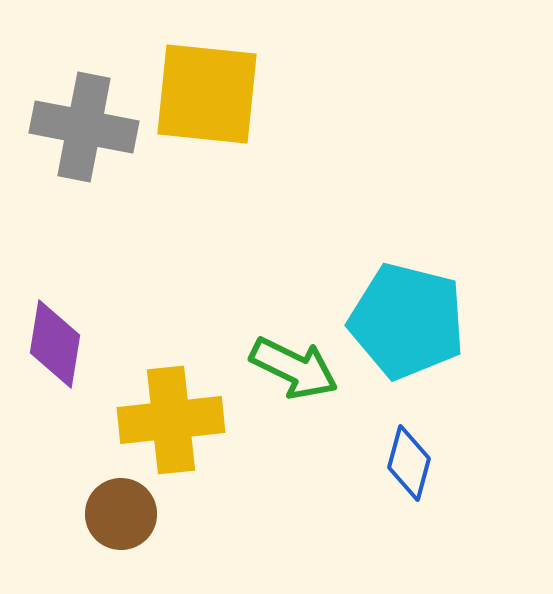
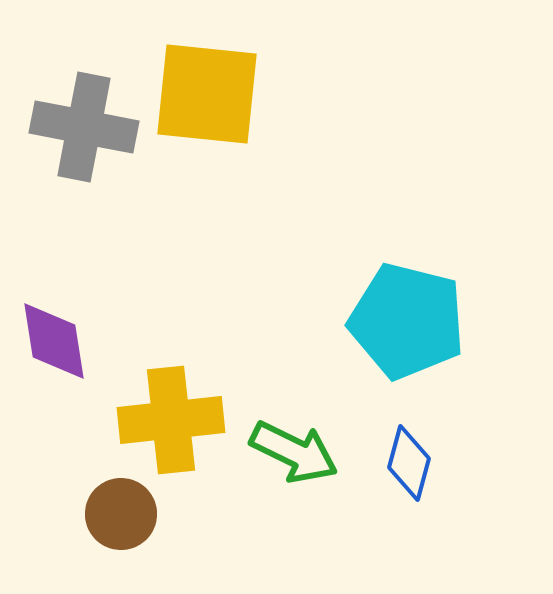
purple diamond: moved 1 px left, 3 px up; rotated 18 degrees counterclockwise
green arrow: moved 84 px down
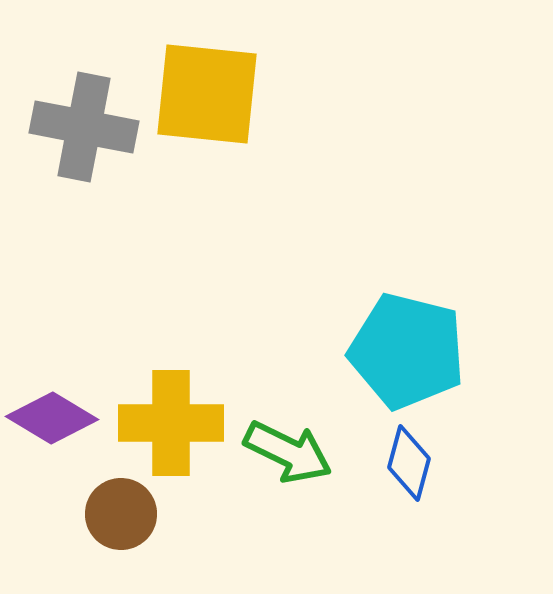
cyan pentagon: moved 30 px down
purple diamond: moved 2 px left, 77 px down; rotated 50 degrees counterclockwise
yellow cross: moved 3 px down; rotated 6 degrees clockwise
green arrow: moved 6 px left
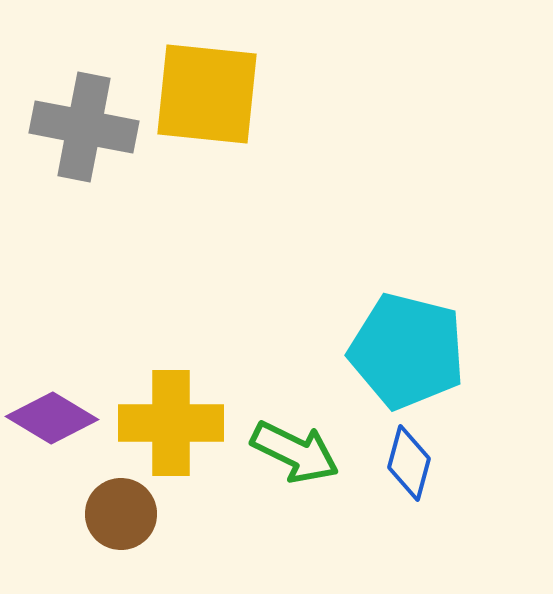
green arrow: moved 7 px right
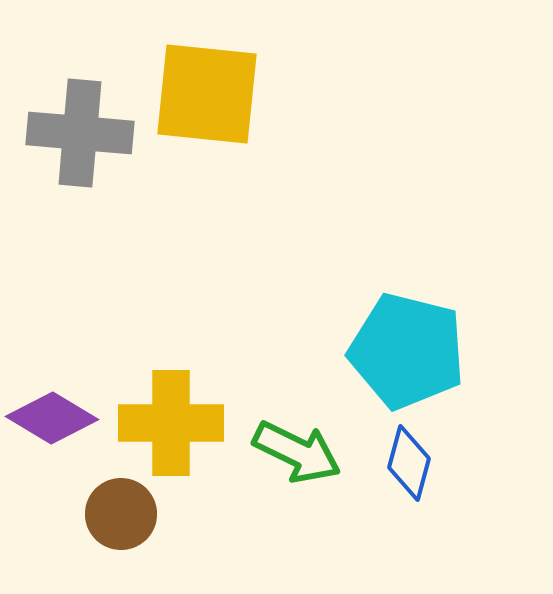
gray cross: moved 4 px left, 6 px down; rotated 6 degrees counterclockwise
green arrow: moved 2 px right
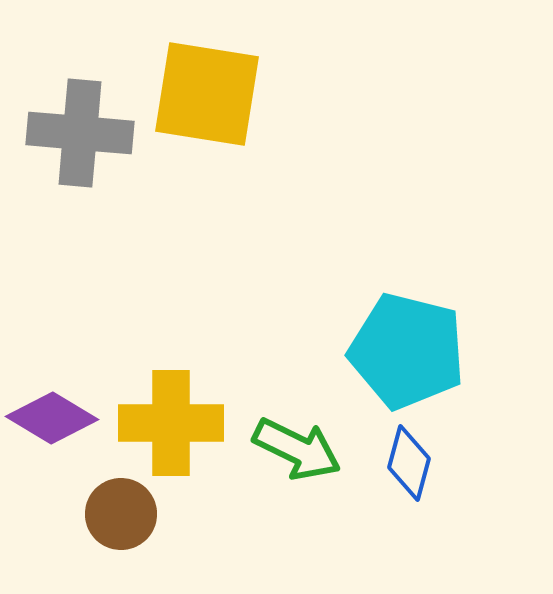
yellow square: rotated 3 degrees clockwise
green arrow: moved 3 px up
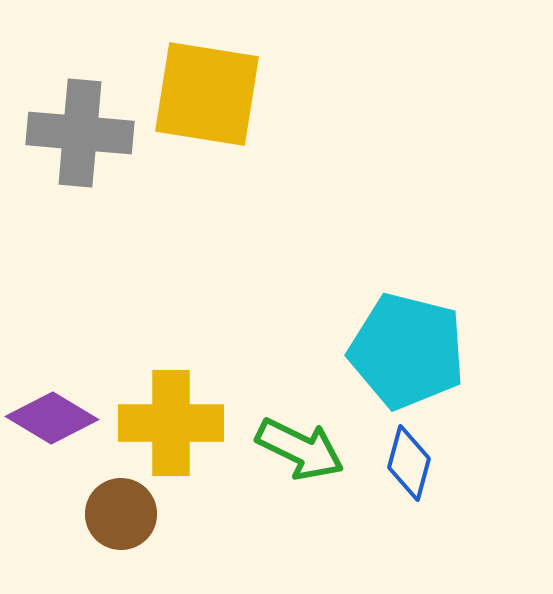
green arrow: moved 3 px right
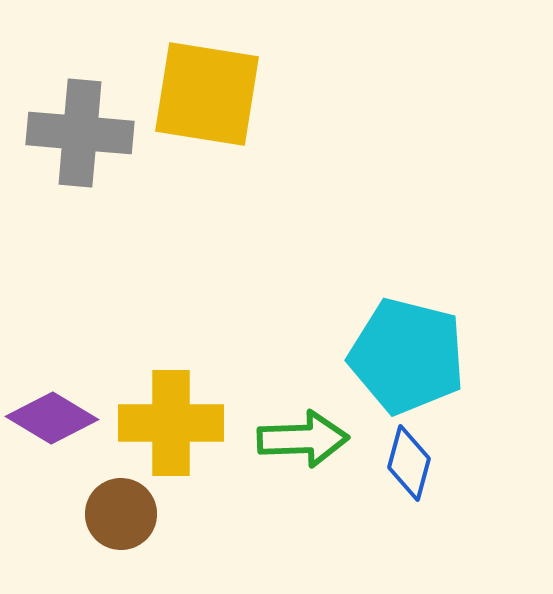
cyan pentagon: moved 5 px down
green arrow: moved 3 px right, 10 px up; rotated 28 degrees counterclockwise
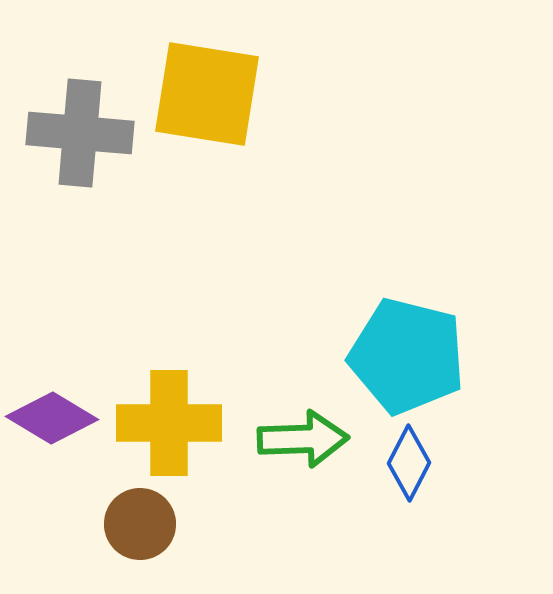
yellow cross: moved 2 px left
blue diamond: rotated 12 degrees clockwise
brown circle: moved 19 px right, 10 px down
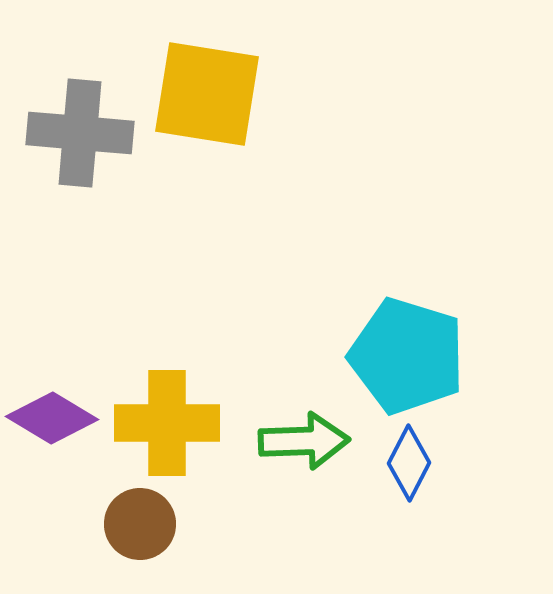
cyan pentagon: rotated 3 degrees clockwise
yellow cross: moved 2 px left
green arrow: moved 1 px right, 2 px down
